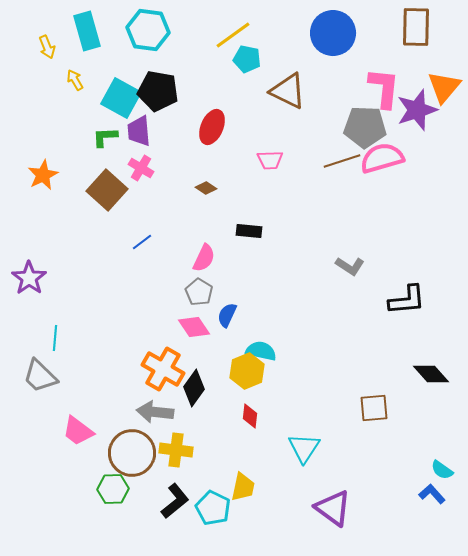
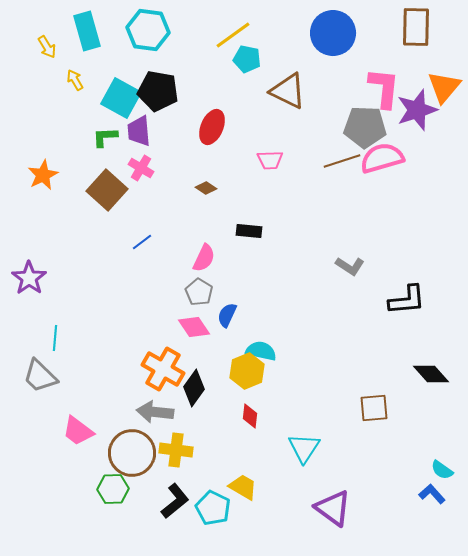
yellow arrow at (47, 47): rotated 10 degrees counterclockwise
yellow trapezoid at (243, 487): rotated 72 degrees counterclockwise
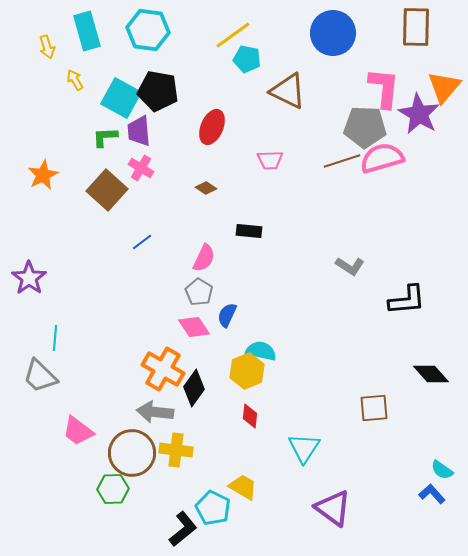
yellow arrow at (47, 47): rotated 15 degrees clockwise
purple star at (417, 110): moved 2 px right, 4 px down; rotated 24 degrees counterclockwise
black L-shape at (175, 501): moved 8 px right, 28 px down
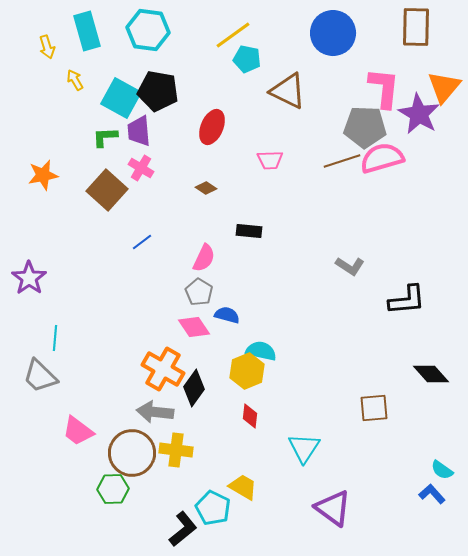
orange star at (43, 175): rotated 16 degrees clockwise
blue semicircle at (227, 315): rotated 80 degrees clockwise
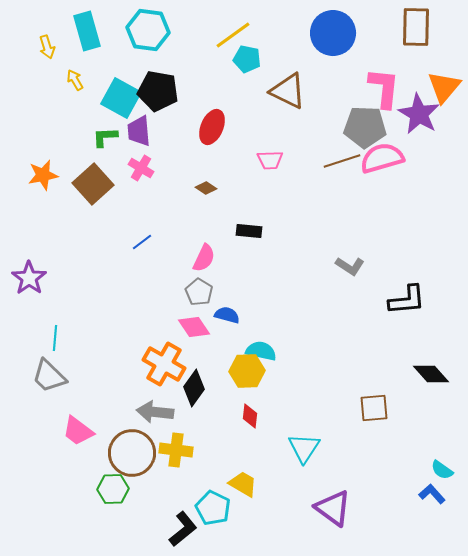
brown square at (107, 190): moved 14 px left, 6 px up; rotated 6 degrees clockwise
orange cross at (163, 369): moved 1 px right, 5 px up
yellow hexagon at (247, 371): rotated 20 degrees clockwise
gray trapezoid at (40, 376): moved 9 px right
yellow trapezoid at (243, 487): moved 3 px up
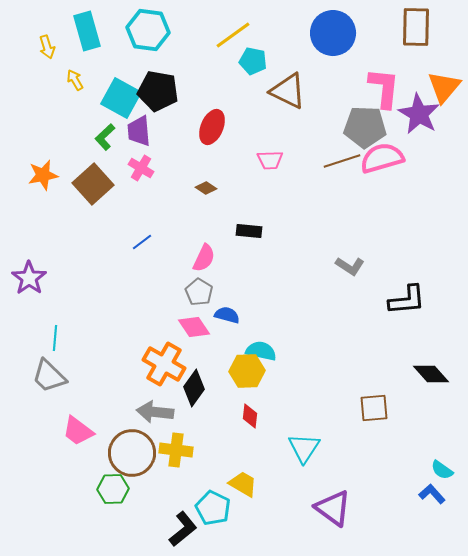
cyan pentagon at (247, 59): moved 6 px right, 2 px down
green L-shape at (105, 137): rotated 40 degrees counterclockwise
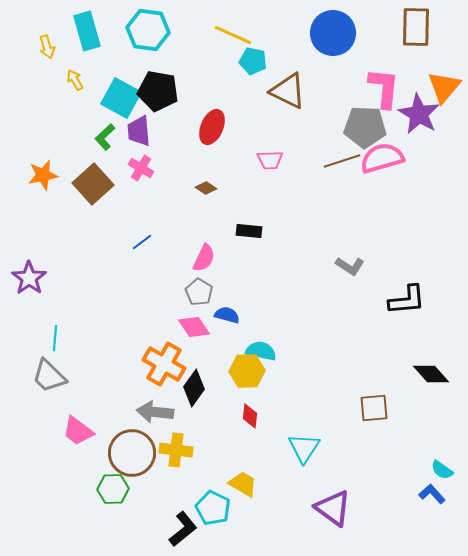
yellow line at (233, 35): rotated 60 degrees clockwise
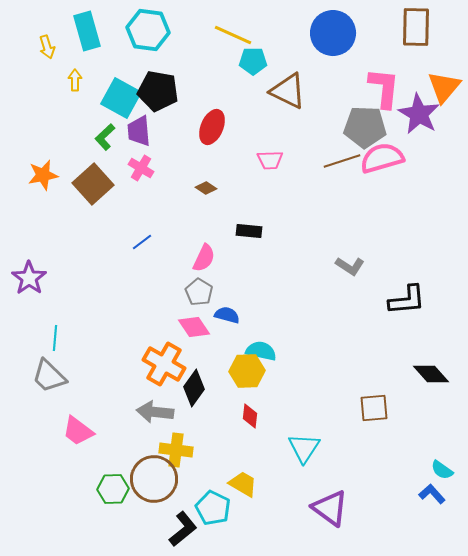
cyan pentagon at (253, 61): rotated 12 degrees counterclockwise
yellow arrow at (75, 80): rotated 30 degrees clockwise
brown circle at (132, 453): moved 22 px right, 26 px down
purple triangle at (333, 508): moved 3 px left
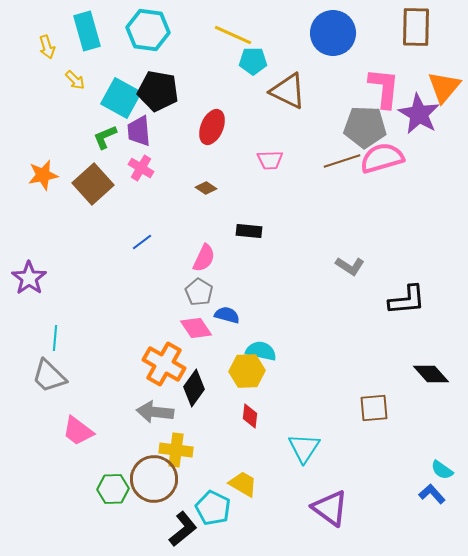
yellow arrow at (75, 80): rotated 135 degrees clockwise
green L-shape at (105, 137): rotated 20 degrees clockwise
pink diamond at (194, 327): moved 2 px right, 1 px down
